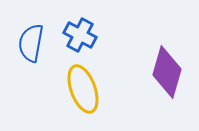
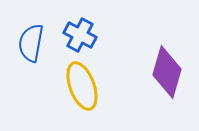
yellow ellipse: moved 1 px left, 3 px up
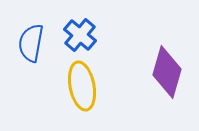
blue cross: rotated 12 degrees clockwise
yellow ellipse: rotated 9 degrees clockwise
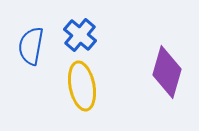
blue semicircle: moved 3 px down
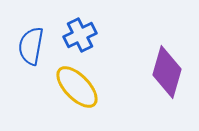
blue cross: rotated 24 degrees clockwise
yellow ellipse: moved 5 px left, 1 px down; rotated 33 degrees counterclockwise
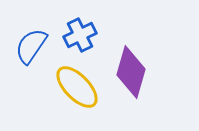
blue semicircle: rotated 24 degrees clockwise
purple diamond: moved 36 px left
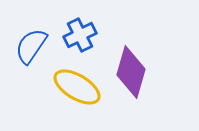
yellow ellipse: rotated 15 degrees counterclockwise
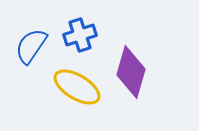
blue cross: rotated 8 degrees clockwise
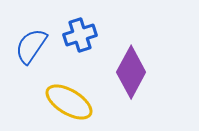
purple diamond: rotated 12 degrees clockwise
yellow ellipse: moved 8 px left, 15 px down
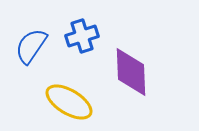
blue cross: moved 2 px right, 1 px down
purple diamond: rotated 30 degrees counterclockwise
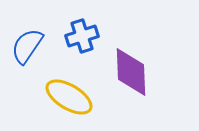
blue semicircle: moved 4 px left
yellow ellipse: moved 5 px up
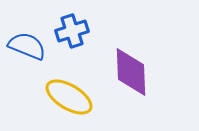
blue cross: moved 10 px left, 5 px up
blue semicircle: rotated 78 degrees clockwise
